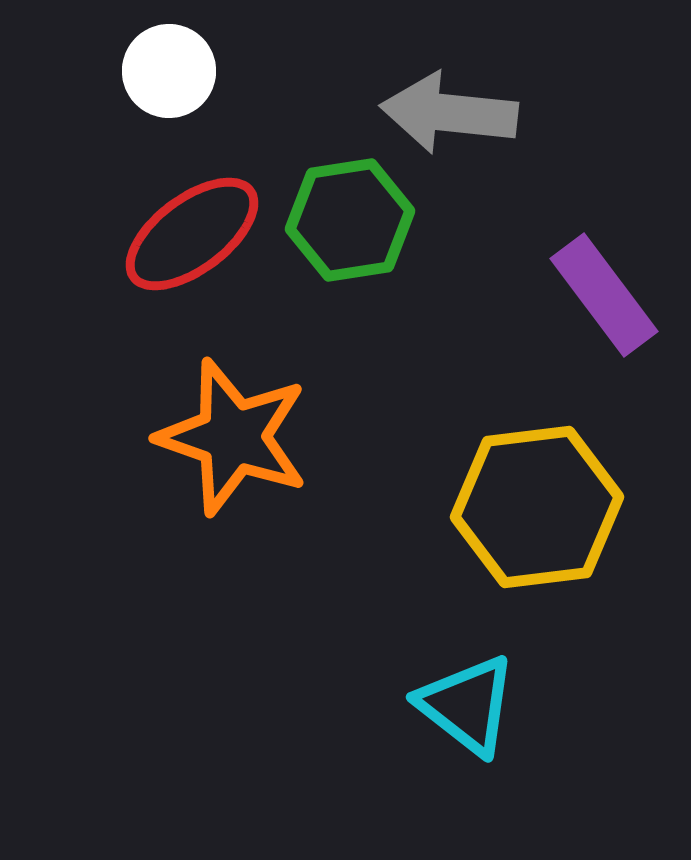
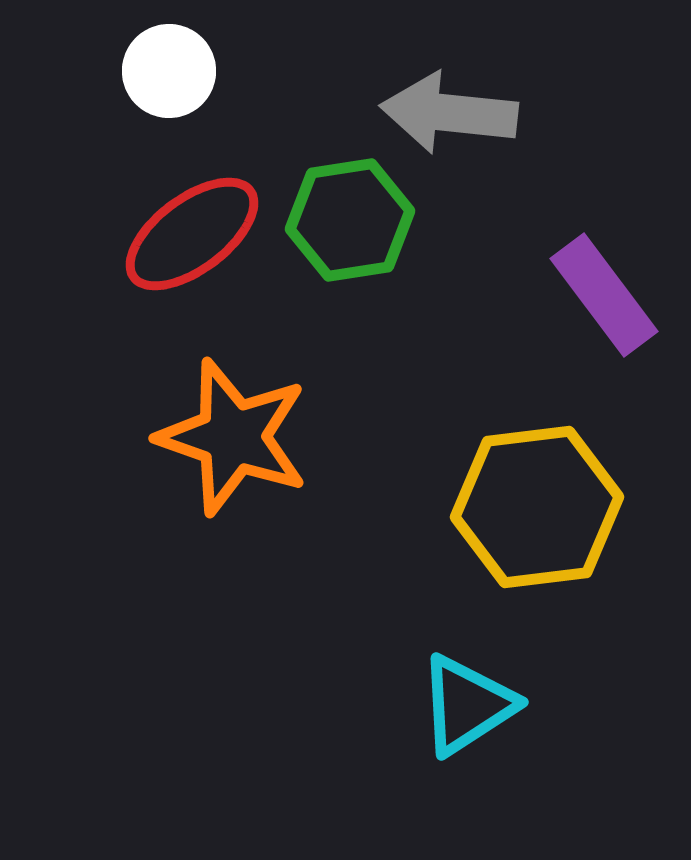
cyan triangle: rotated 49 degrees clockwise
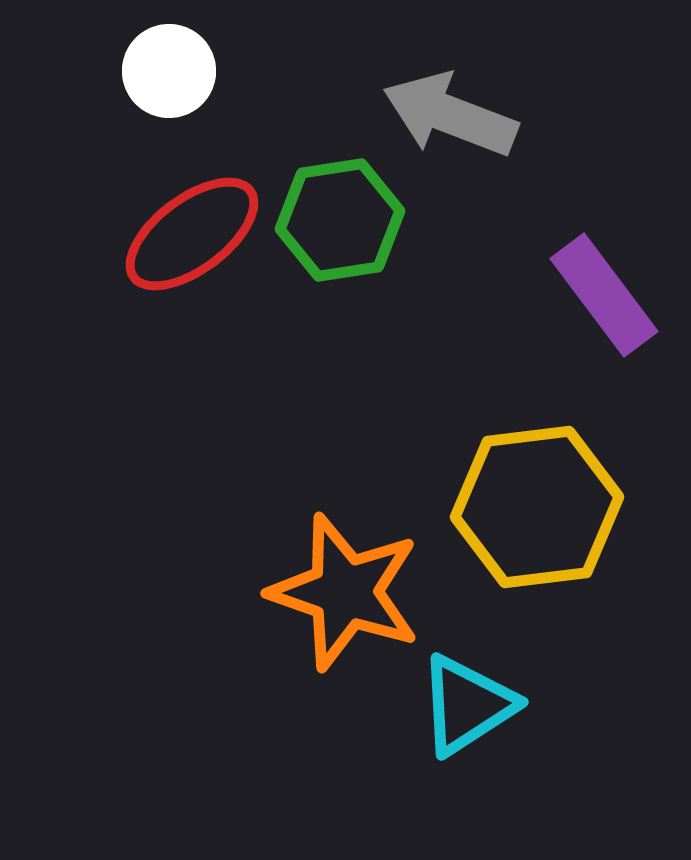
gray arrow: moved 1 px right, 2 px down; rotated 15 degrees clockwise
green hexagon: moved 10 px left
orange star: moved 112 px right, 155 px down
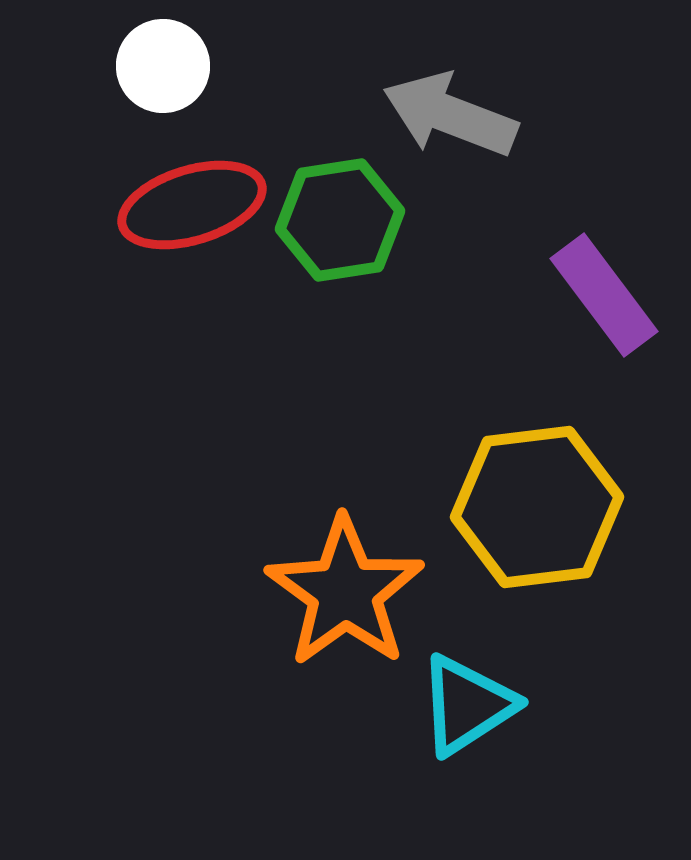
white circle: moved 6 px left, 5 px up
red ellipse: moved 29 px up; rotated 20 degrees clockwise
orange star: rotated 17 degrees clockwise
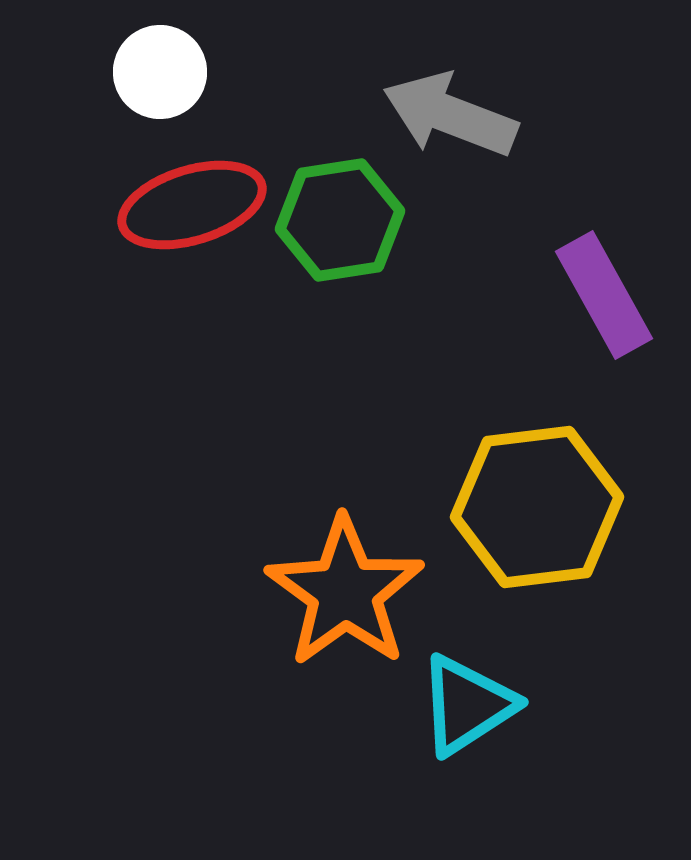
white circle: moved 3 px left, 6 px down
purple rectangle: rotated 8 degrees clockwise
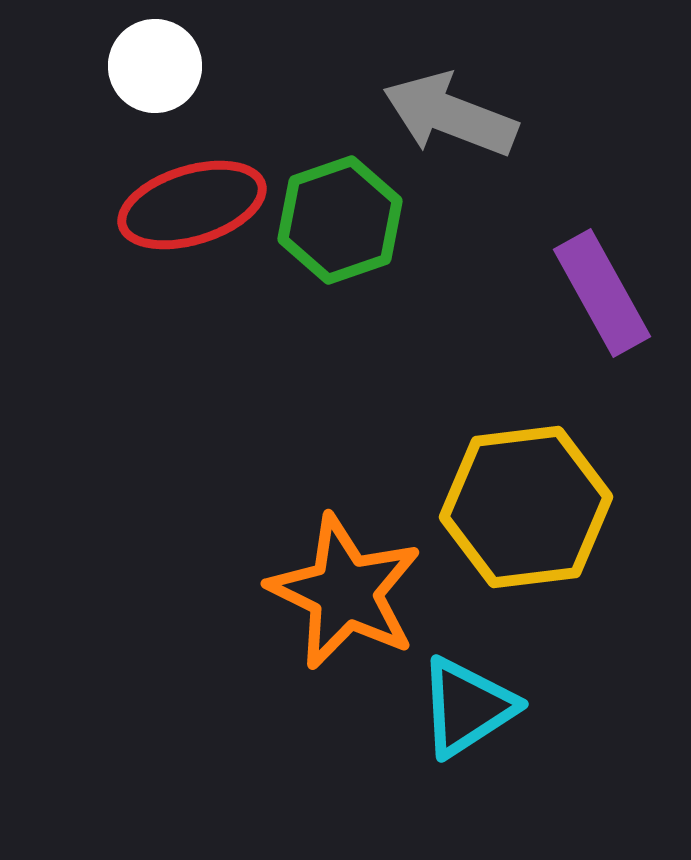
white circle: moved 5 px left, 6 px up
green hexagon: rotated 10 degrees counterclockwise
purple rectangle: moved 2 px left, 2 px up
yellow hexagon: moved 11 px left
orange star: rotated 10 degrees counterclockwise
cyan triangle: moved 2 px down
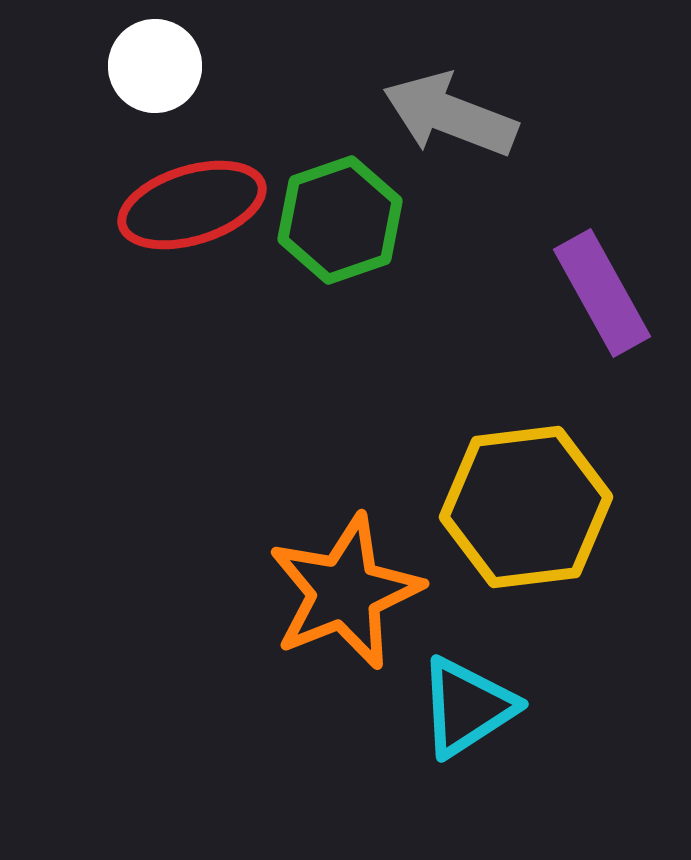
orange star: rotated 24 degrees clockwise
